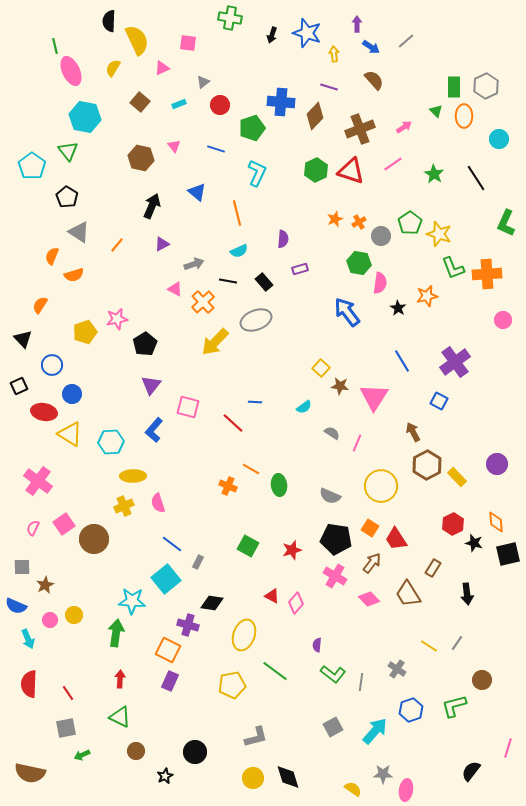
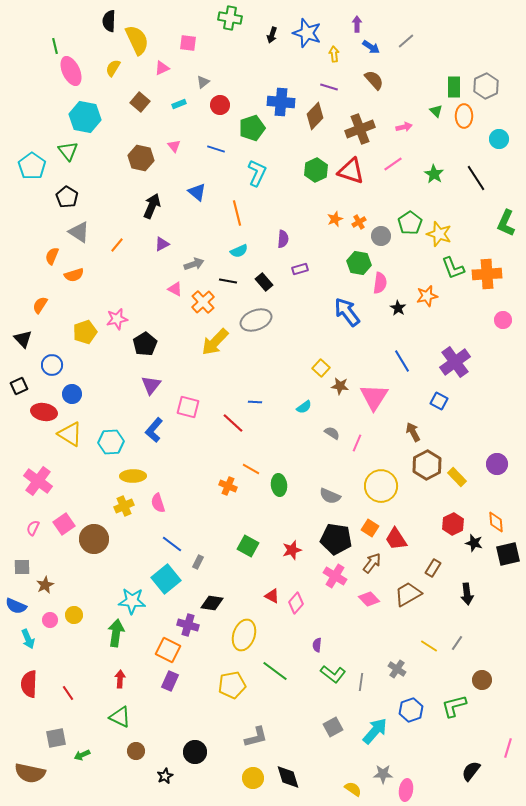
pink arrow at (404, 127): rotated 21 degrees clockwise
brown trapezoid at (408, 594): rotated 92 degrees clockwise
gray square at (66, 728): moved 10 px left, 10 px down
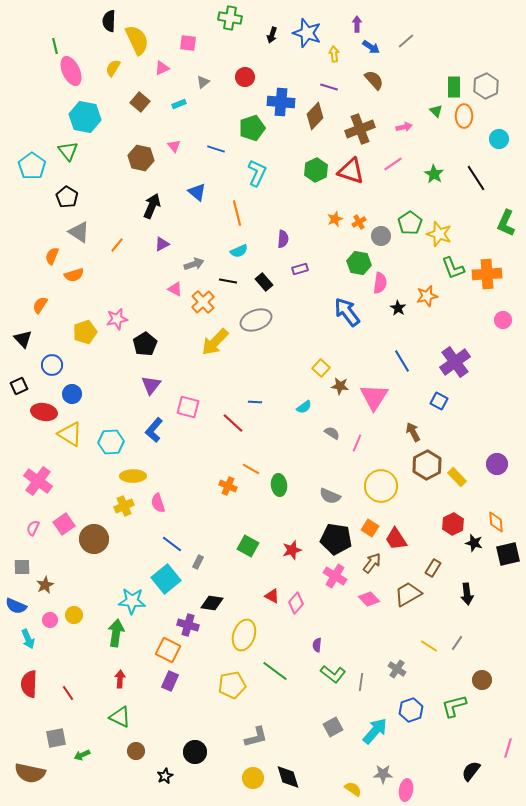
red circle at (220, 105): moved 25 px right, 28 px up
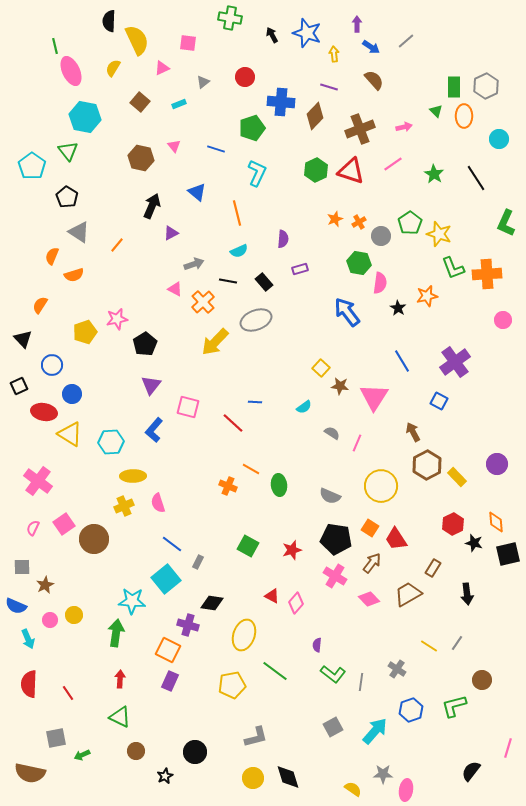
black arrow at (272, 35): rotated 133 degrees clockwise
purple triangle at (162, 244): moved 9 px right, 11 px up
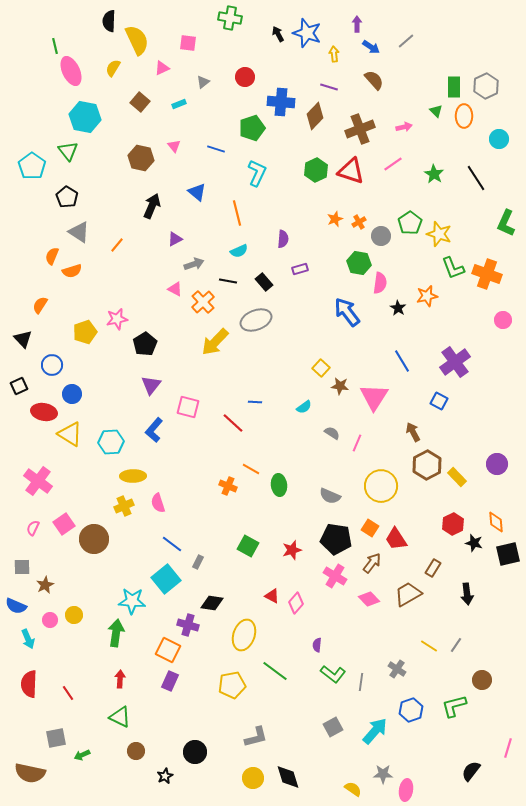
black arrow at (272, 35): moved 6 px right, 1 px up
purple triangle at (171, 233): moved 4 px right, 6 px down
orange cross at (487, 274): rotated 24 degrees clockwise
orange semicircle at (74, 275): moved 2 px left, 4 px up
gray line at (457, 643): moved 1 px left, 2 px down
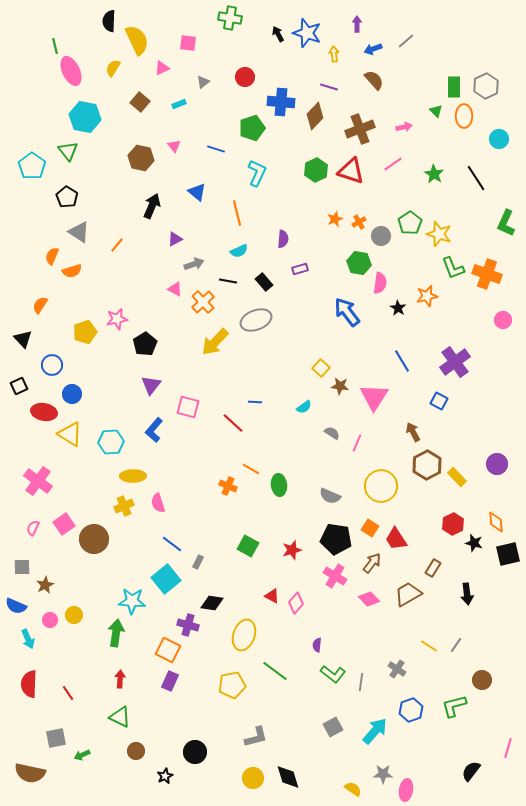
blue arrow at (371, 47): moved 2 px right, 2 px down; rotated 126 degrees clockwise
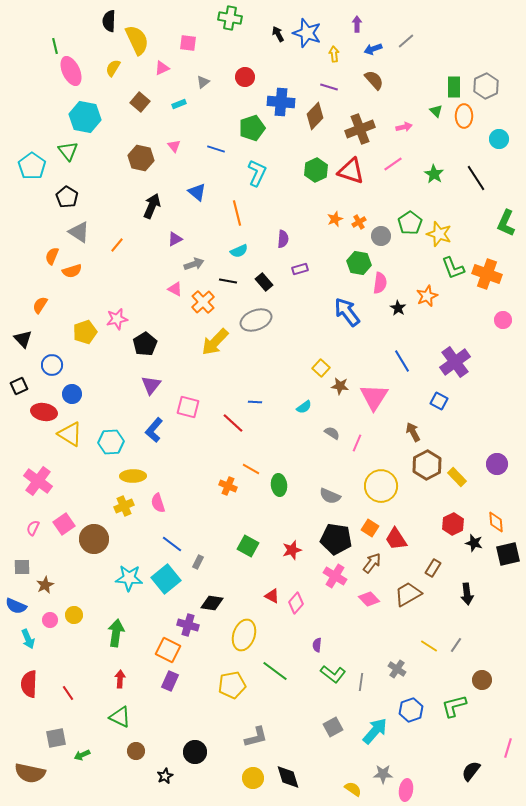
orange star at (427, 296): rotated 10 degrees counterclockwise
cyan star at (132, 601): moved 3 px left, 23 px up
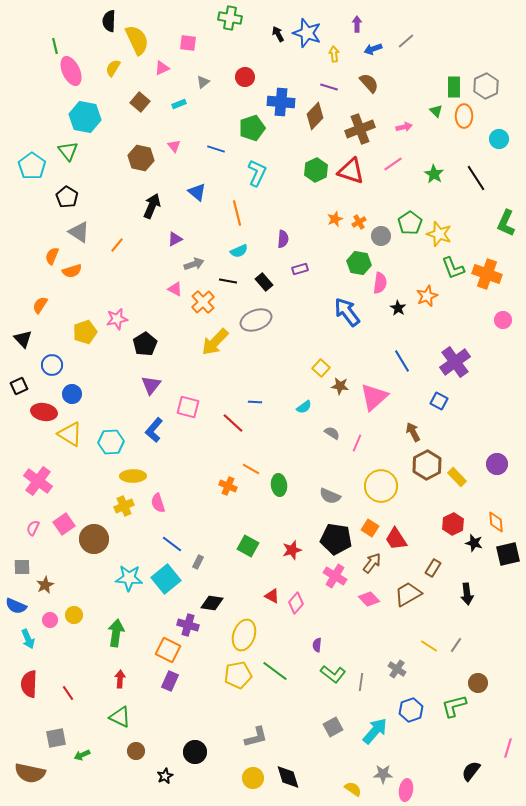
brown semicircle at (374, 80): moved 5 px left, 3 px down
pink triangle at (374, 397): rotated 16 degrees clockwise
brown circle at (482, 680): moved 4 px left, 3 px down
yellow pentagon at (232, 685): moved 6 px right, 10 px up
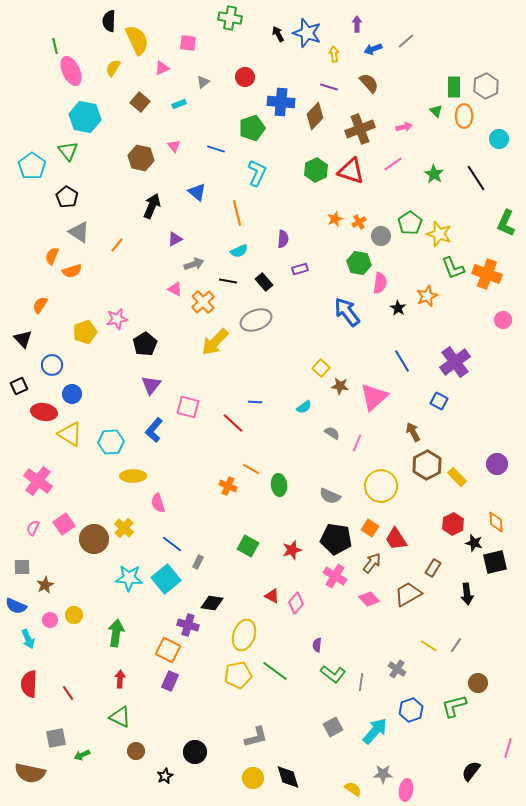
yellow cross at (124, 506): moved 22 px down; rotated 24 degrees counterclockwise
black square at (508, 554): moved 13 px left, 8 px down
